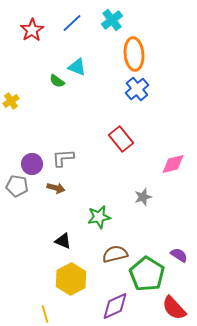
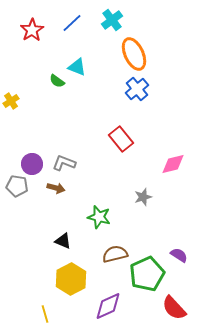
orange ellipse: rotated 20 degrees counterclockwise
gray L-shape: moved 1 px right, 5 px down; rotated 25 degrees clockwise
green star: rotated 25 degrees clockwise
green pentagon: rotated 16 degrees clockwise
purple diamond: moved 7 px left
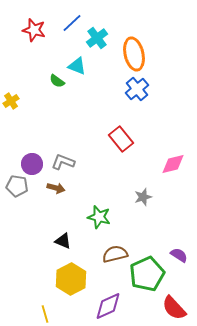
cyan cross: moved 15 px left, 18 px down
red star: moved 2 px right; rotated 25 degrees counterclockwise
orange ellipse: rotated 12 degrees clockwise
cyan triangle: moved 1 px up
gray L-shape: moved 1 px left, 1 px up
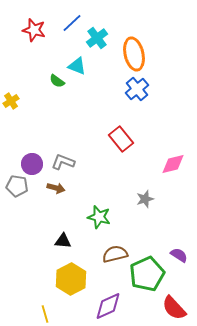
gray star: moved 2 px right, 2 px down
black triangle: rotated 18 degrees counterclockwise
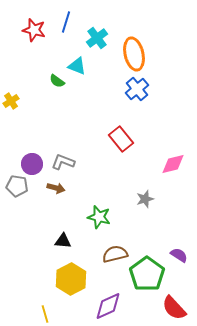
blue line: moved 6 px left, 1 px up; rotated 30 degrees counterclockwise
green pentagon: rotated 12 degrees counterclockwise
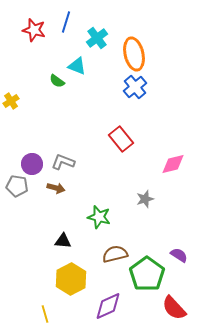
blue cross: moved 2 px left, 2 px up
